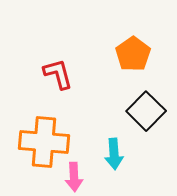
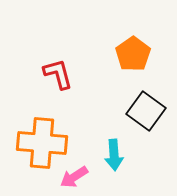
black square: rotated 9 degrees counterclockwise
orange cross: moved 2 px left, 1 px down
cyan arrow: moved 1 px down
pink arrow: rotated 60 degrees clockwise
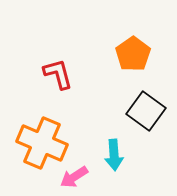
orange cross: rotated 18 degrees clockwise
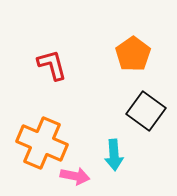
red L-shape: moved 6 px left, 9 px up
pink arrow: moved 1 px right, 1 px up; rotated 136 degrees counterclockwise
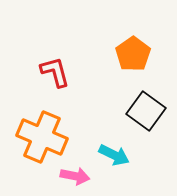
red L-shape: moved 3 px right, 7 px down
orange cross: moved 6 px up
cyan arrow: rotated 60 degrees counterclockwise
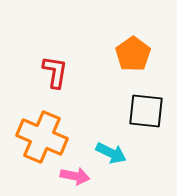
red L-shape: rotated 24 degrees clockwise
black square: rotated 30 degrees counterclockwise
cyan arrow: moved 3 px left, 2 px up
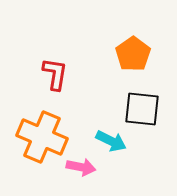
red L-shape: moved 2 px down
black square: moved 4 px left, 2 px up
cyan arrow: moved 12 px up
pink arrow: moved 6 px right, 9 px up
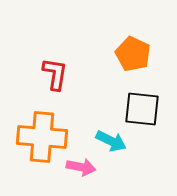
orange pentagon: rotated 12 degrees counterclockwise
orange cross: rotated 18 degrees counterclockwise
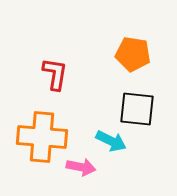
orange pentagon: rotated 16 degrees counterclockwise
black square: moved 5 px left
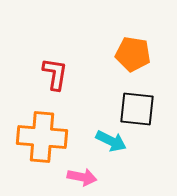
pink arrow: moved 1 px right, 10 px down
